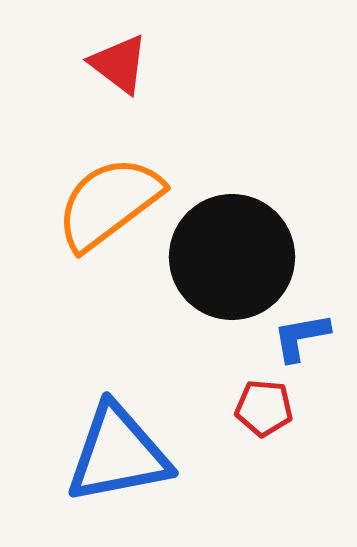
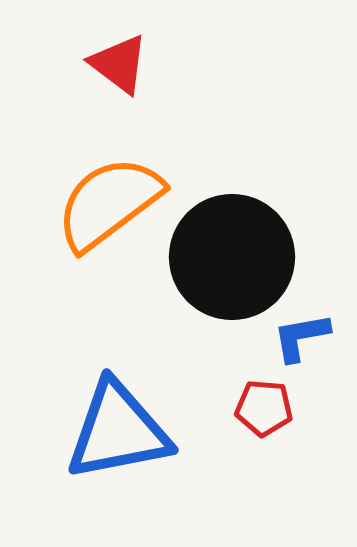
blue triangle: moved 23 px up
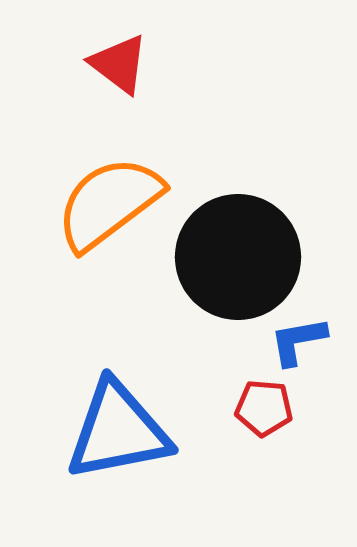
black circle: moved 6 px right
blue L-shape: moved 3 px left, 4 px down
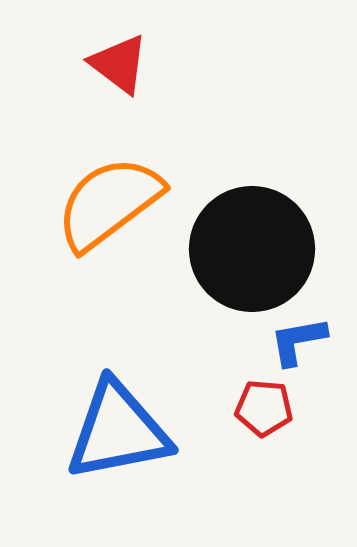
black circle: moved 14 px right, 8 px up
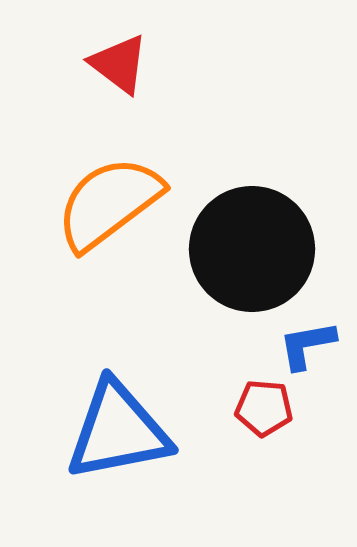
blue L-shape: moved 9 px right, 4 px down
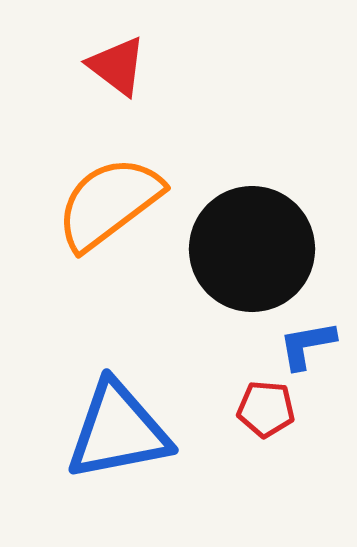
red triangle: moved 2 px left, 2 px down
red pentagon: moved 2 px right, 1 px down
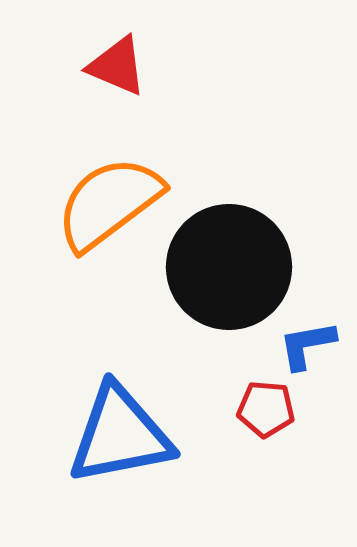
red triangle: rotated 14 degrees counterclockwise
black circle: moved 23 px left, 18 px down
blue triangle: moved 2 px right, 4 px down
